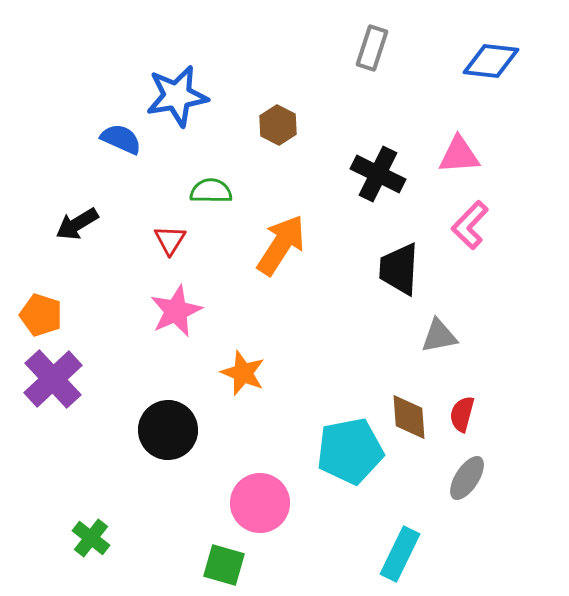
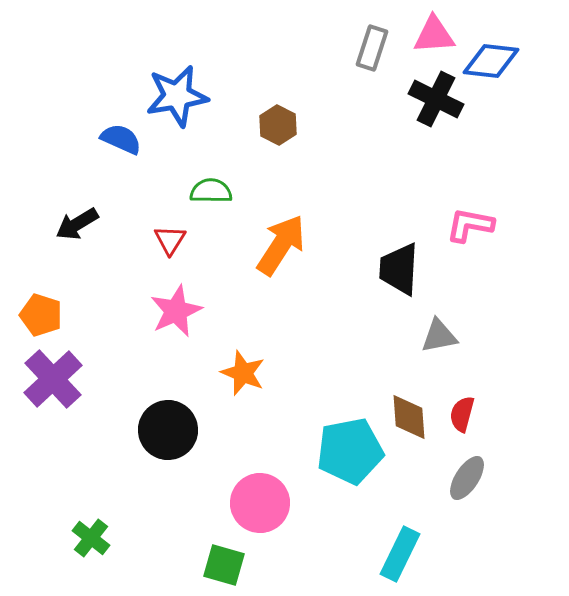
pink triangle: moved 25 px left, 120 px up
black cross: moved 58 px right, 75 px up
pink L-shape: rotated 57 degrees clockwise
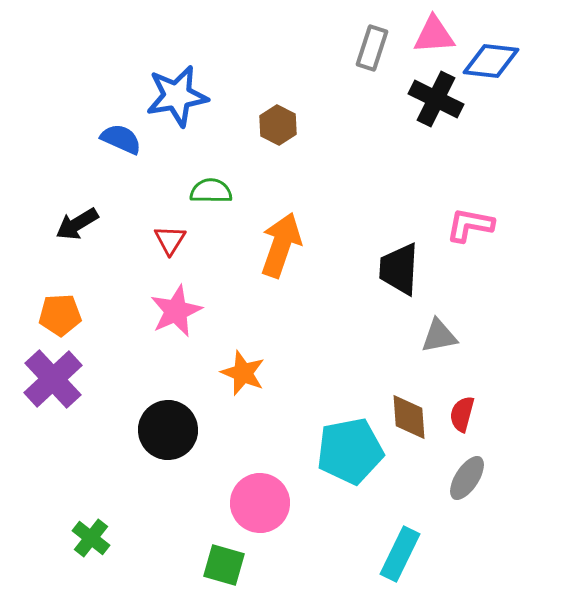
orange arrow: rotated 14 degrees counterclockwise
orange pentagon: moved 19 px right; rotated 21 degrees counterclockwise
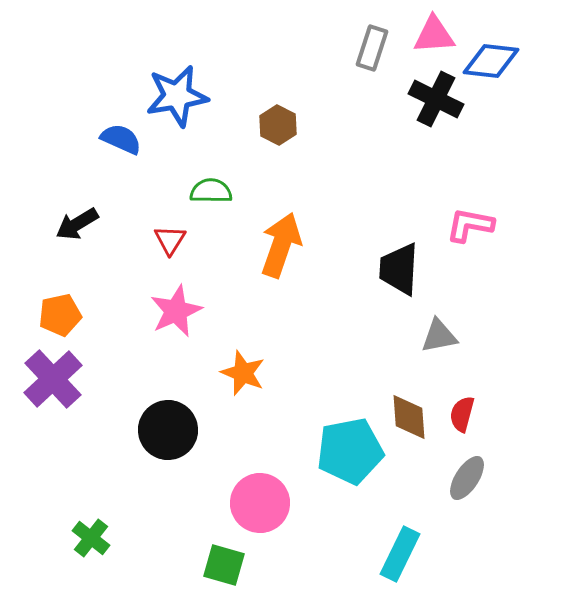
orange pentagon: rotated 9 degrees counterclockwise
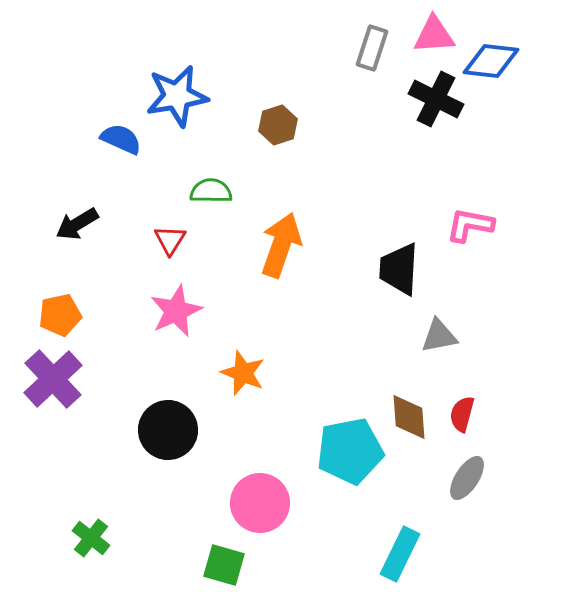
brown hexagon: rotated 15 degrees clockwise
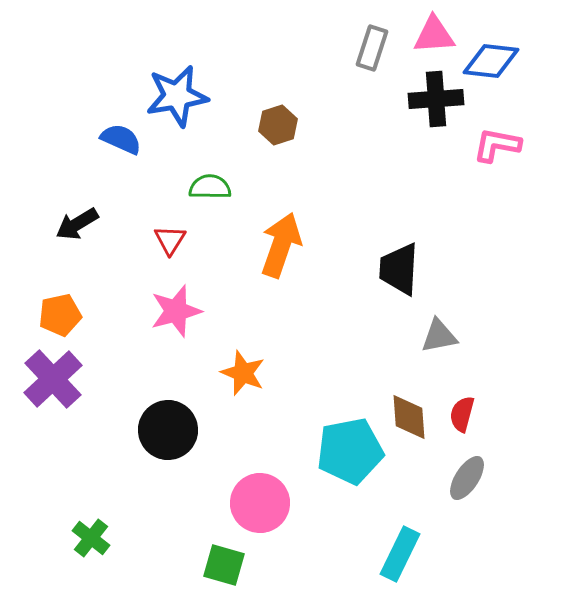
black cross: rotated 30 degrees counterclockwise
green semicircle: moved 1 px left, 4 px up
pink L-shape: moved 27 px right, 80 px up
pink star: rotated 8 degrees clockwise
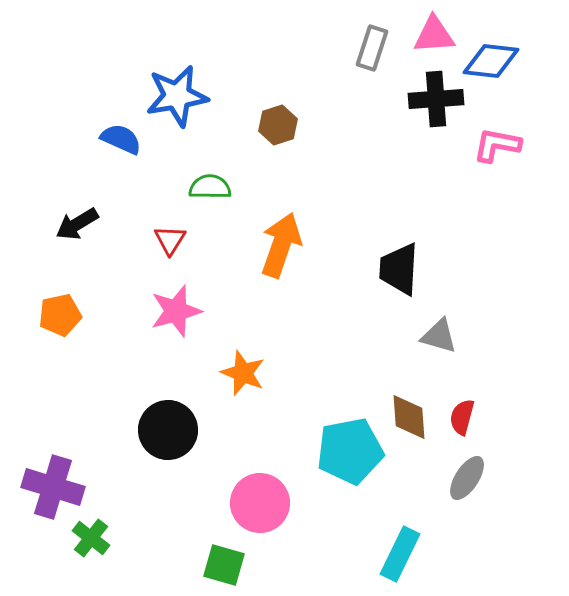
gray triangle: rotated 27 degrees clockwise
purple cross: moved 108 px down; rotated 30 degrees counterclockwise
red semicircle: moved 3 px down
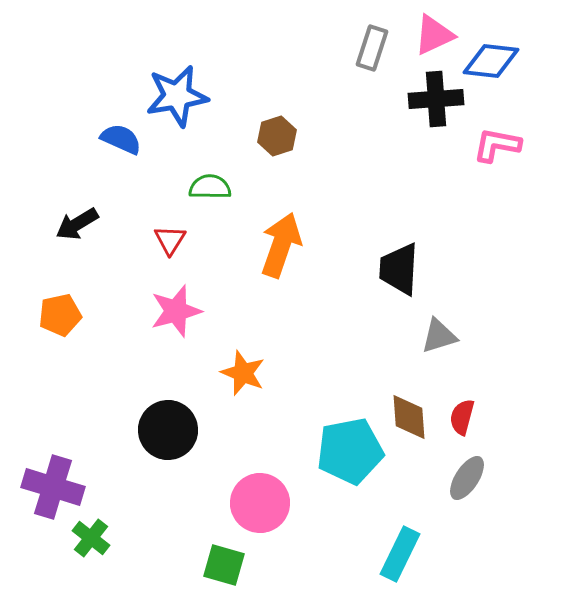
pink triangle: rotated 21 degrees counterclockwise
brown hexagon: moved 1 px left, 11 px down
gray triangle: rotated 33 degrees counterclockwise
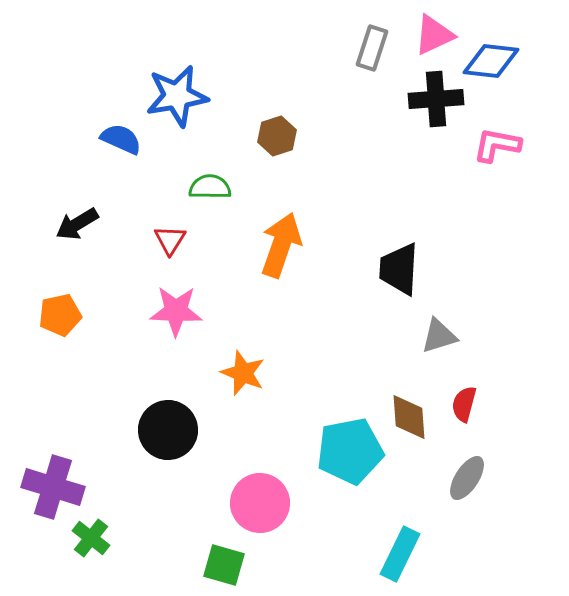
pink star: rotated 18 degrees clockwise
red semicircle: moved 2 px right, 13 px up
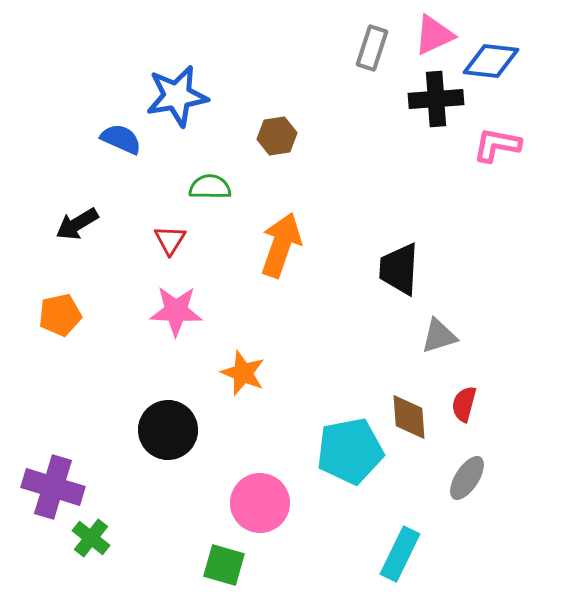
brown hexagon: rotated 9 degrees clockwise
